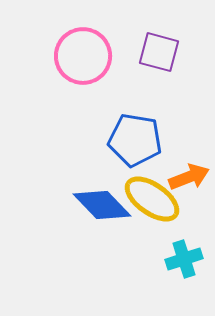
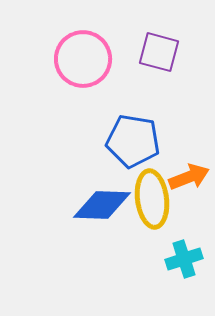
pink circle: moved 3 px down
blue pentagon: moved 2 px left, 1 px down
yellow ellipse: rotated 48 degrees clockwise
blue diamond: rotated 44 degrees counterclockwise
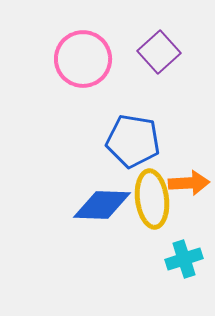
purple square: rotated 33 degrees clockwise
orange arrow: moved 6 px down; rotated 18 degrees clockwise
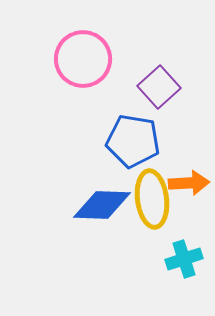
purple square: moved 35 px down
